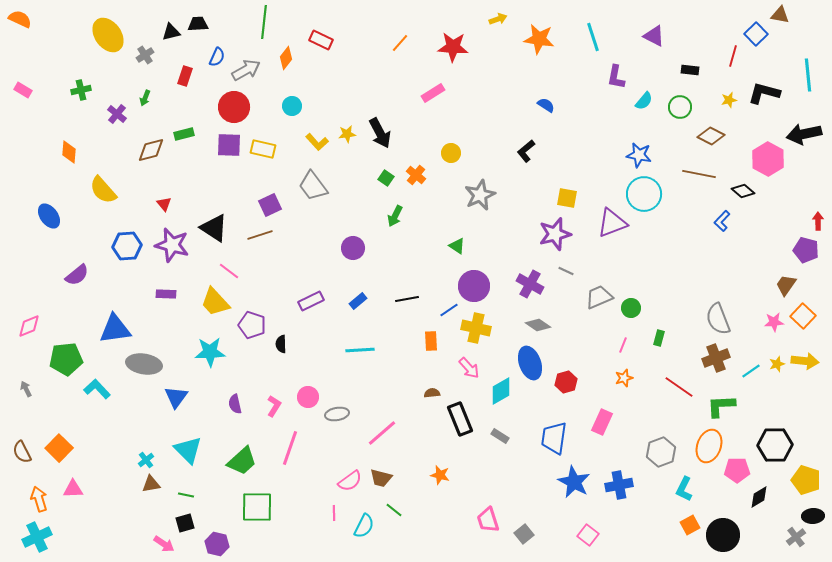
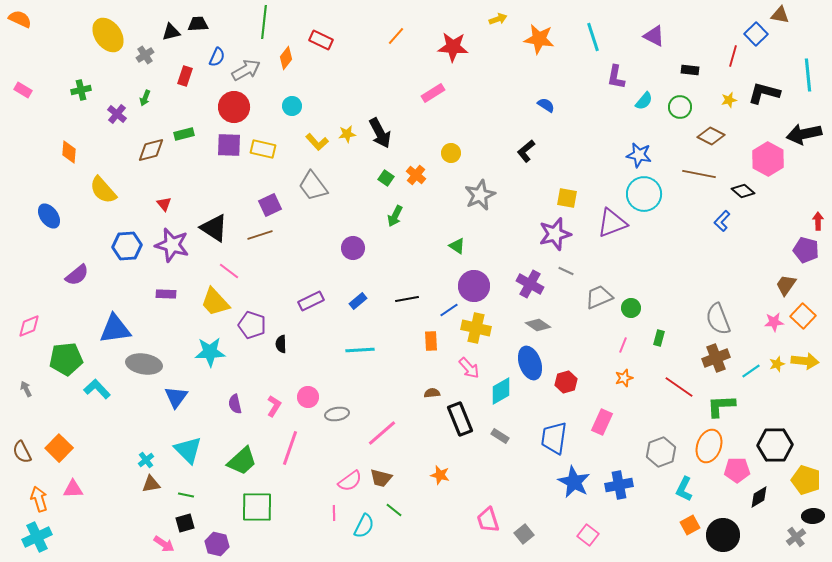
orange line at (400, 43): moved 4 px left, 7 px up
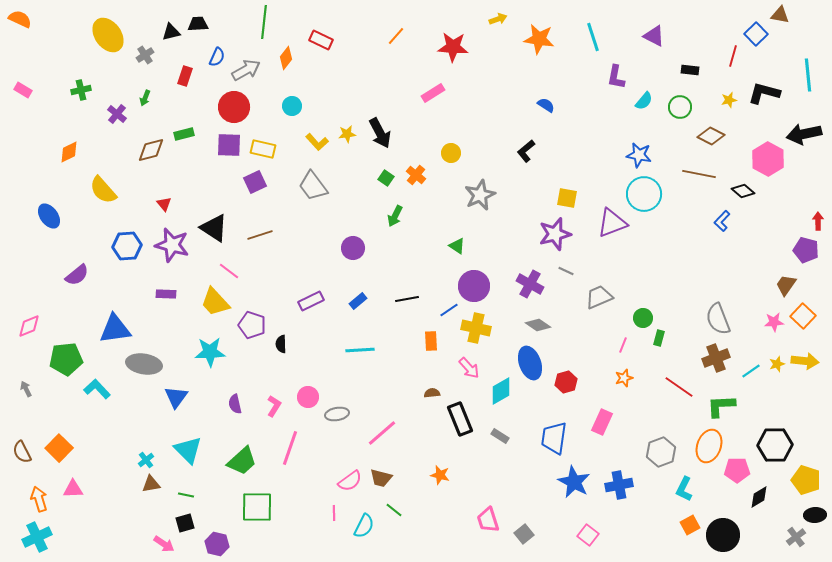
orange diamond at (69, 152): rotated 60 degrees clockwise
purple square at (270, 205): moved 15 px left, 23 px up
green circle at (631, 308): moved 12 px right, 10 px down
black ellipse at (813, 516): moved 2 px right, 1 px up
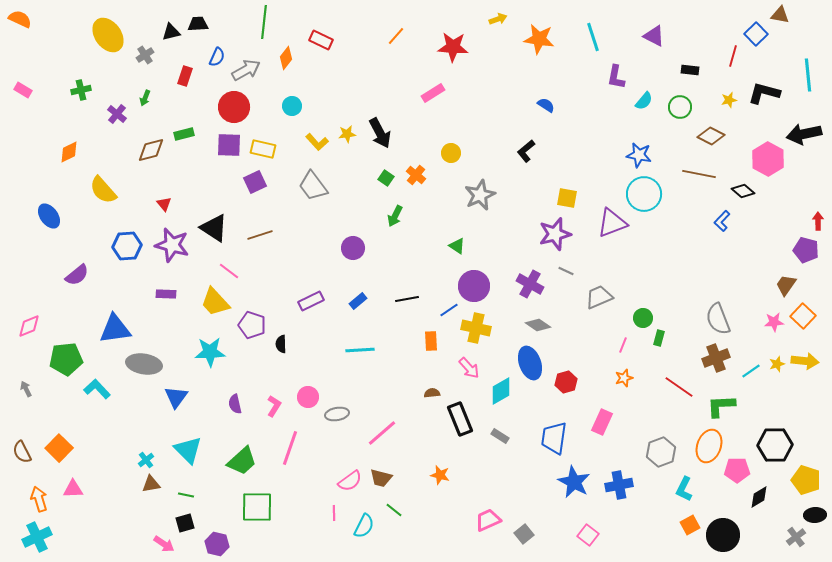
pink trapezoid at (488, 520): rotated 84 degrees clockwise
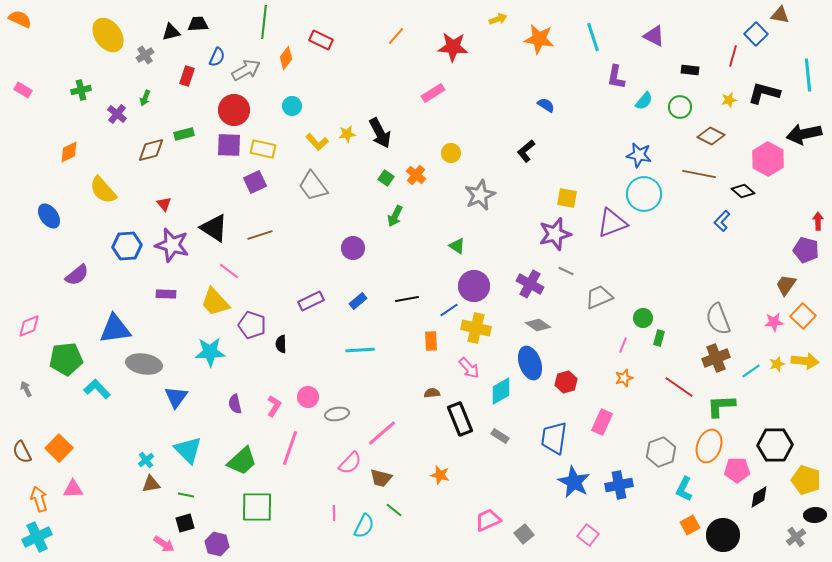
red rectangle at (185, 76): moved 2 px right
red circle at (234, 107): moved 3 px down
pink semicircle at (350, 481): moved 18 px up; rotated 10 degrees counterclockwise
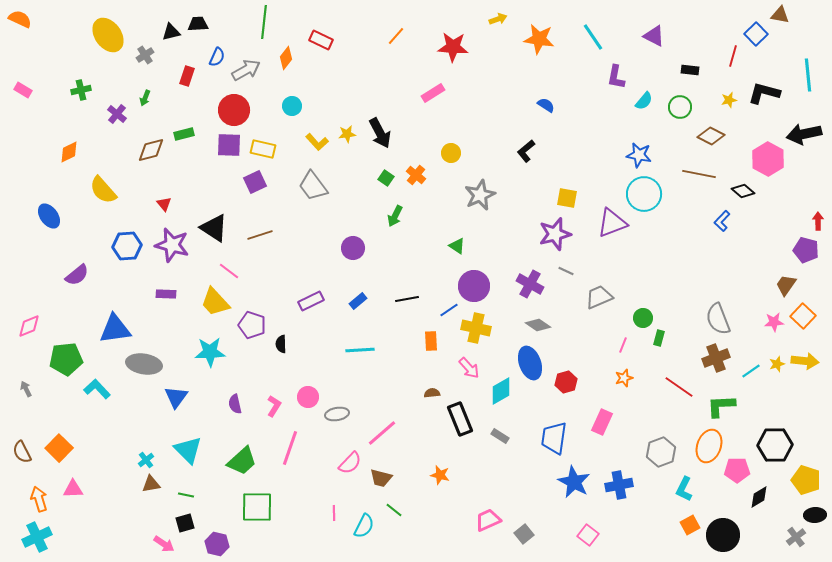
cyan line at (593, 37): rotated 16 degrees counterclockwise
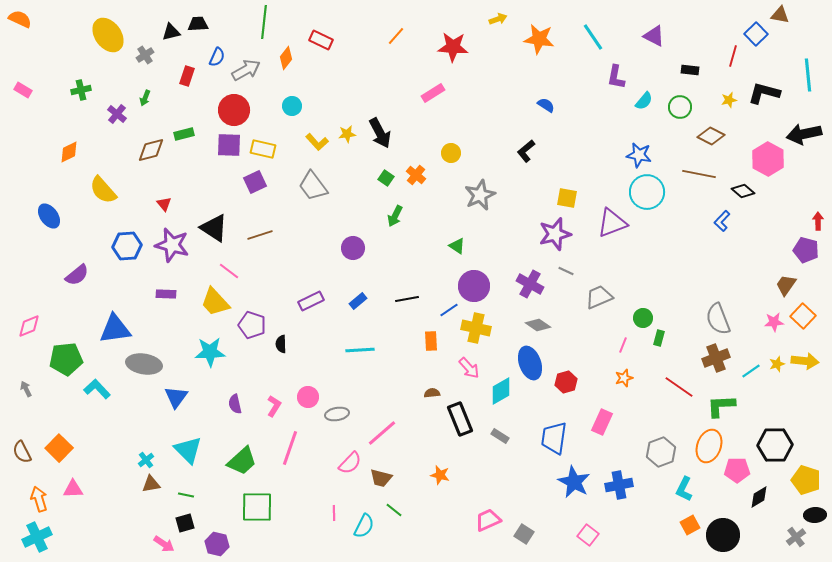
cyan circle at (644, 194): moved 3 px right, 2 px up
gray square at (524, 534): rotated 18 degrees counterclockwise
